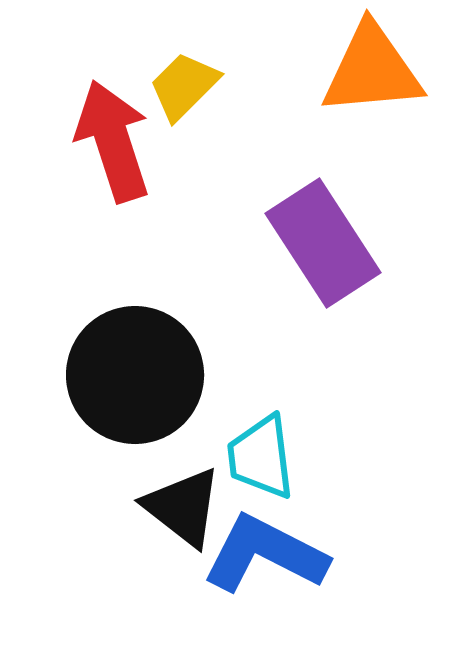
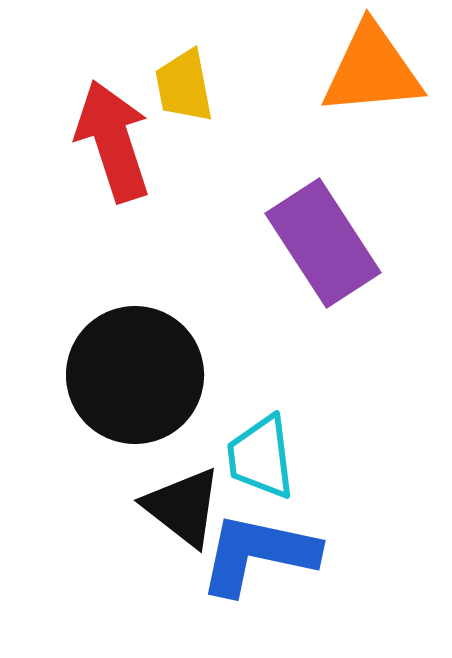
yellow trapezoid: rotated 56 degrees counterclockwise
blue L-shape: moved 7 px left; rotated 15 degrees counterclockwise
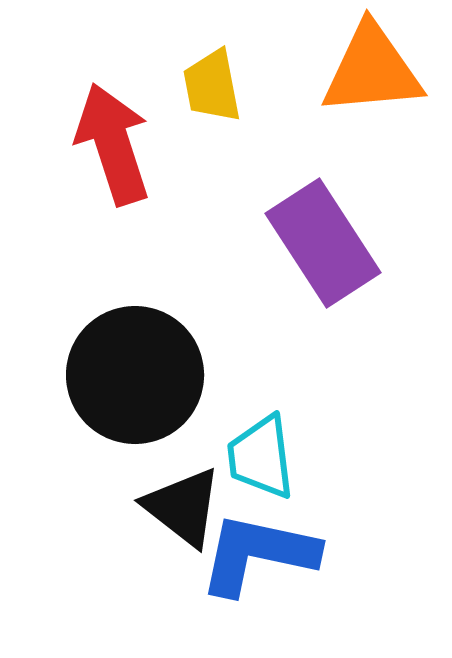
yellow trapezoid: moved 28 px right
red arrow: moved 3 px down
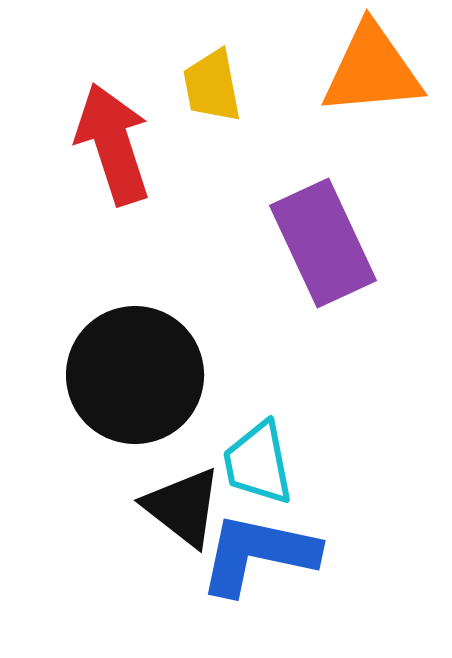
purple rectangle: rotated 8 degrees clockwise
cyan trapezoid: moved 3 px left, 6 px down; rotated 4 degrees counterclockwise
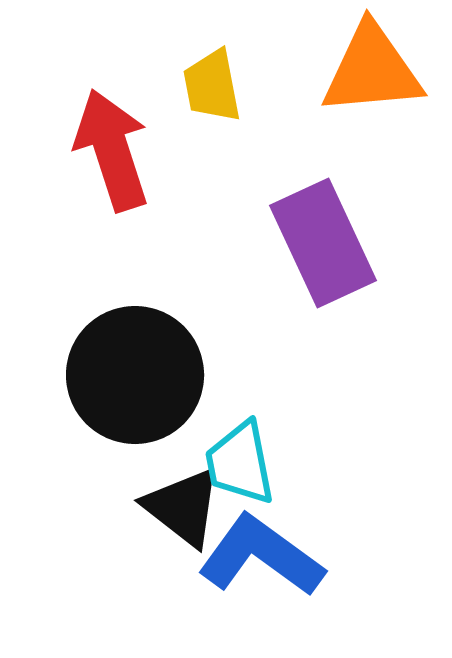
red arrow: moved 1 px left, 6 px down
cyan trapezoid: moved 18 px left
blue L-shape: moved 3 px right, 2 px down; rotated 24 degrees clockwise
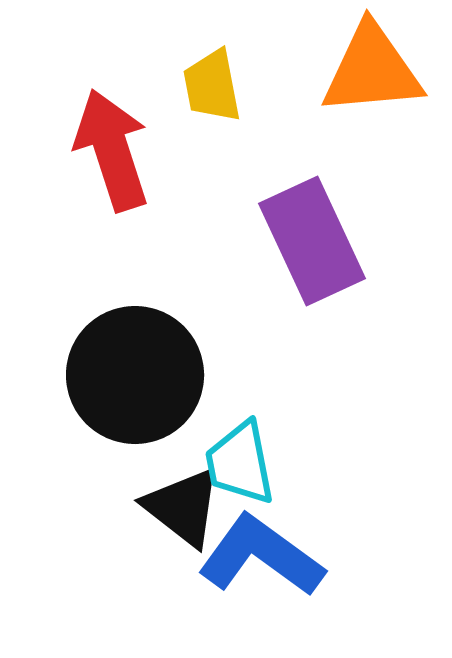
purple rectangle: moved 11 px left, 2 px up
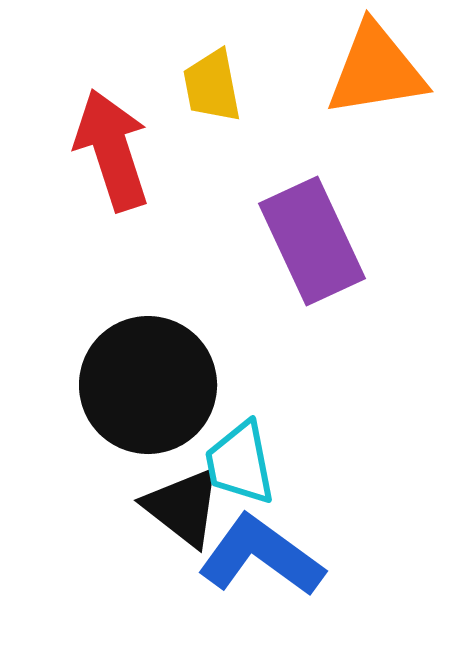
orange triangle: moved 4 px right; rotated 4 degrees counterclockwise
black circle: moved 13 px right, 10 px down
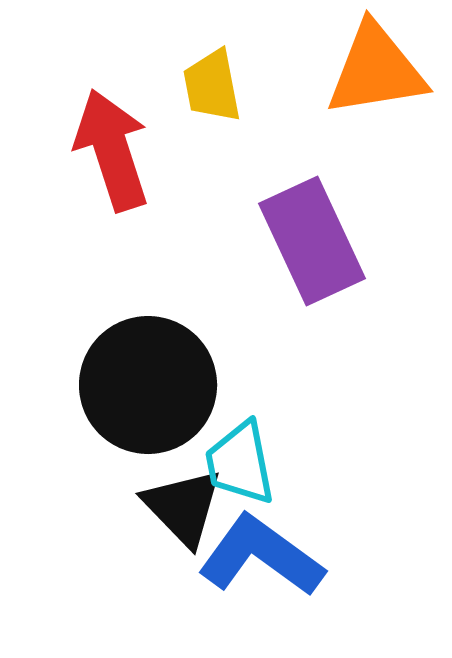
black triangle: rotated 8 degrees clockwise
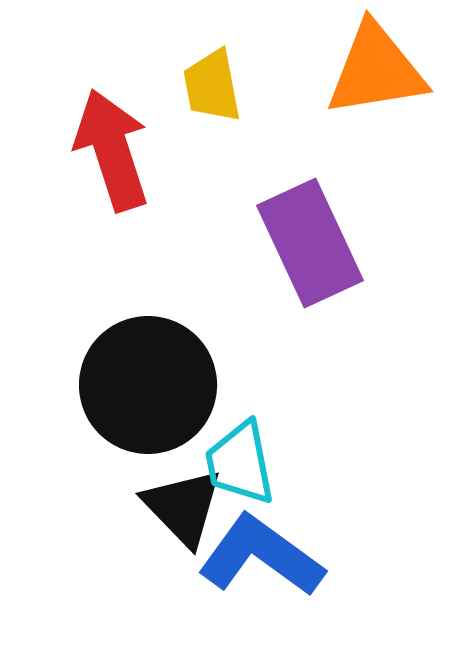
purple rectangle: moved 2 px left, 2 px down
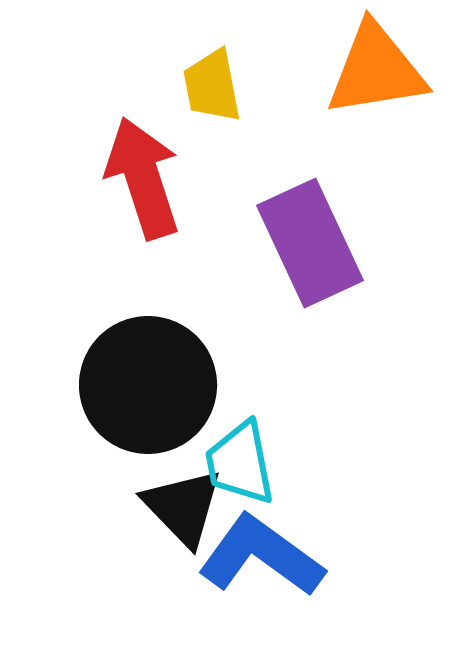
red arrow: moved 31 px right, 28 px down
